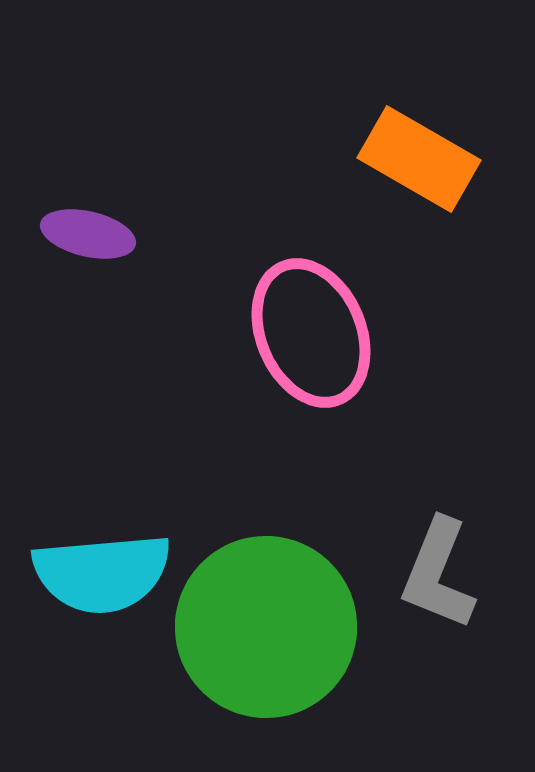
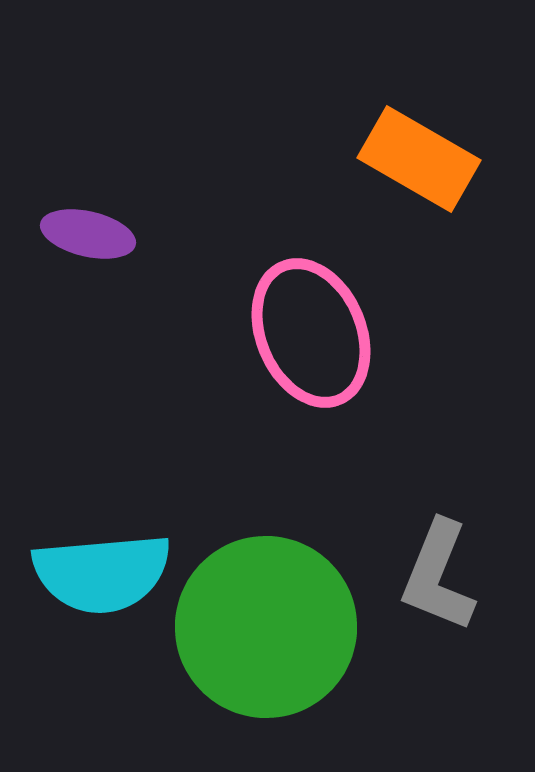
gray L-shape: moved 2 px down
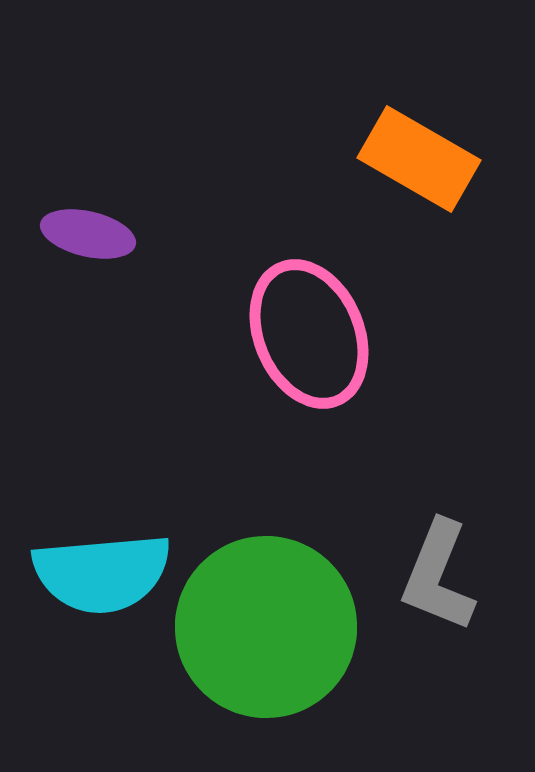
pink ellipse: moved 2 px left, 1 px down
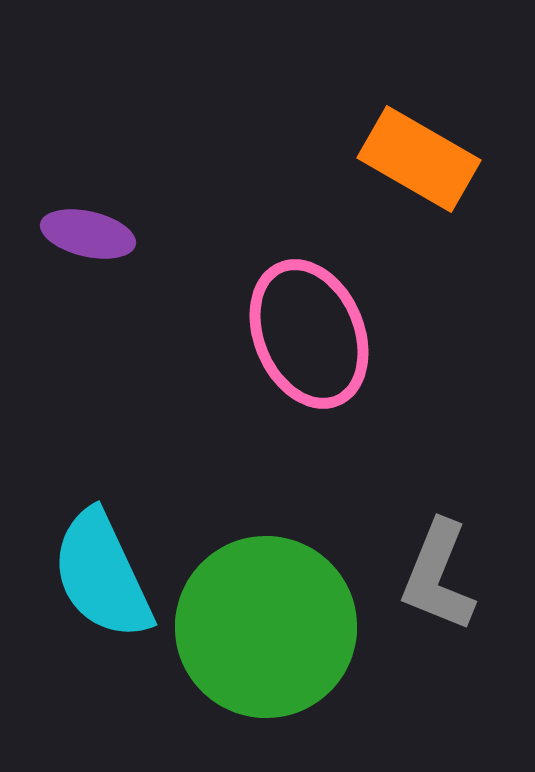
cyan semicircle: moved 2 px down; rotated 70 degrees clockwise
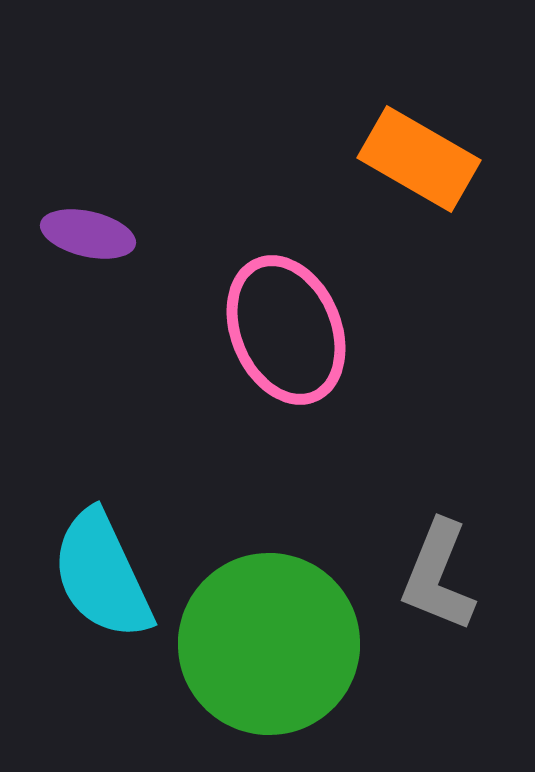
pink ellipse: moved 23 px left, 4 px up
green circle: moved 3 px right, 17 px down
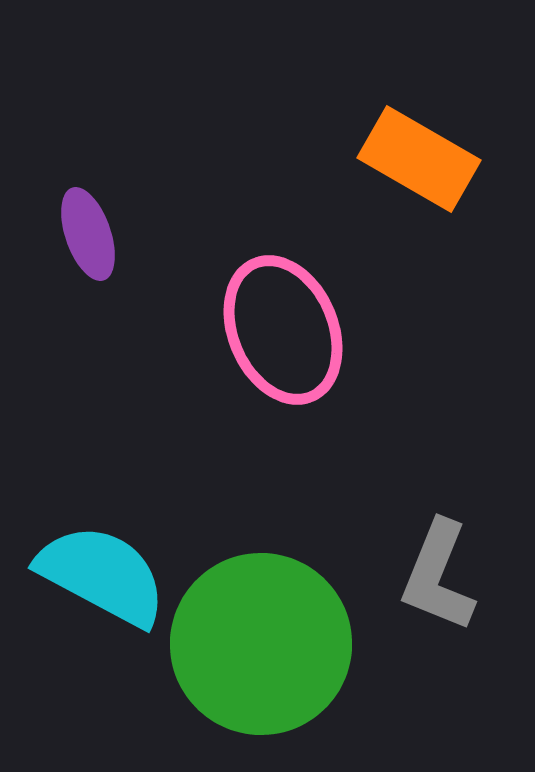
purple ellipse: rotated 58 degrees clockwise
pink ellipse: moved 3 px left
cyan semicircle: rotated 143 degrees clockwise
green circle: moved 8 px left
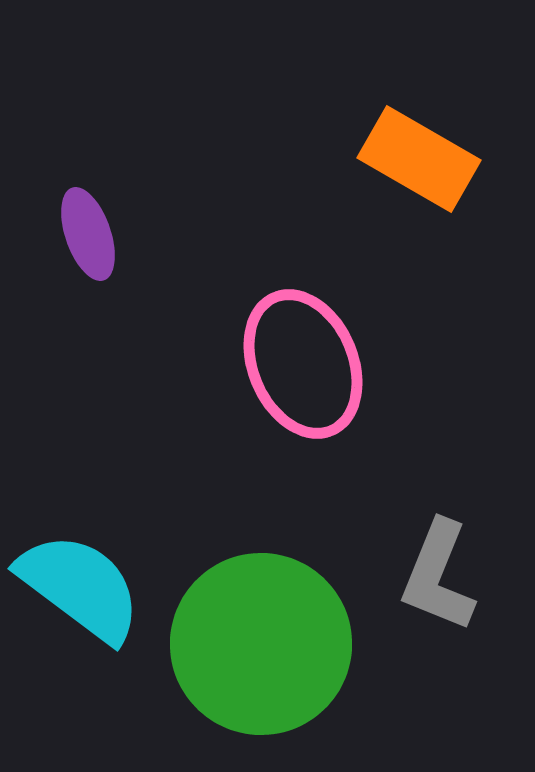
pink ellipse: moved 20 px right, 34 px down
cyan semicircle: moved 22 px left, 12 px down; rotated 9 degrees clockwise
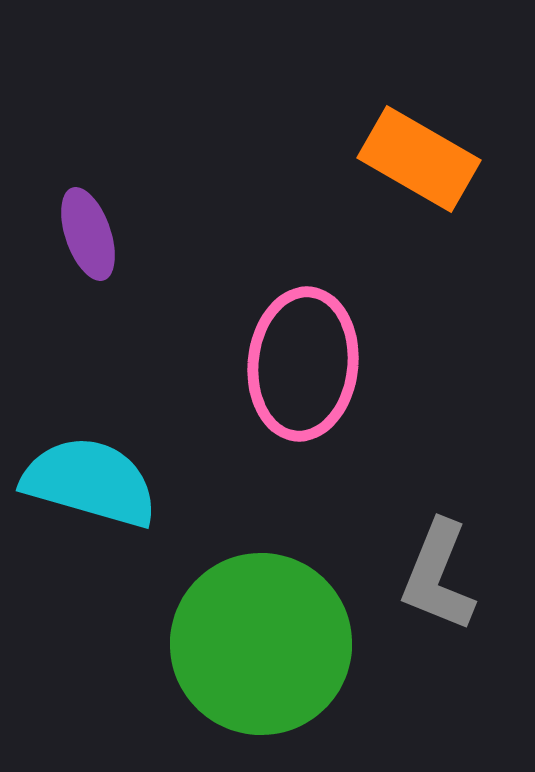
pink ellipse: rotated 29 degrees clockwise
cyan semicircle: moved 10 px right, 105 px up; rotated 21 degrees counterclockwise
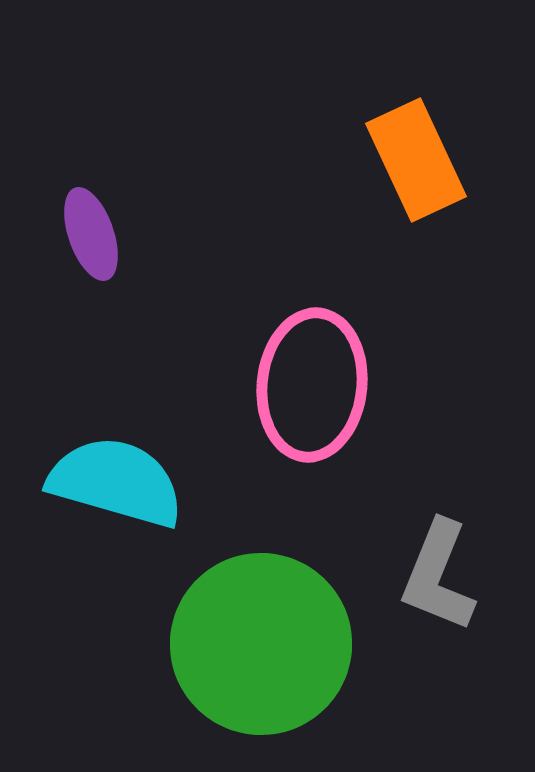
orange rectangle: moved 3 px left, 1 px down; rotated 35 degrees clockwise
purple ellipse: moved 3 px right
pink ellipse: moved 9 px right, 21 px down
cyan semicircle: moved 26 px right
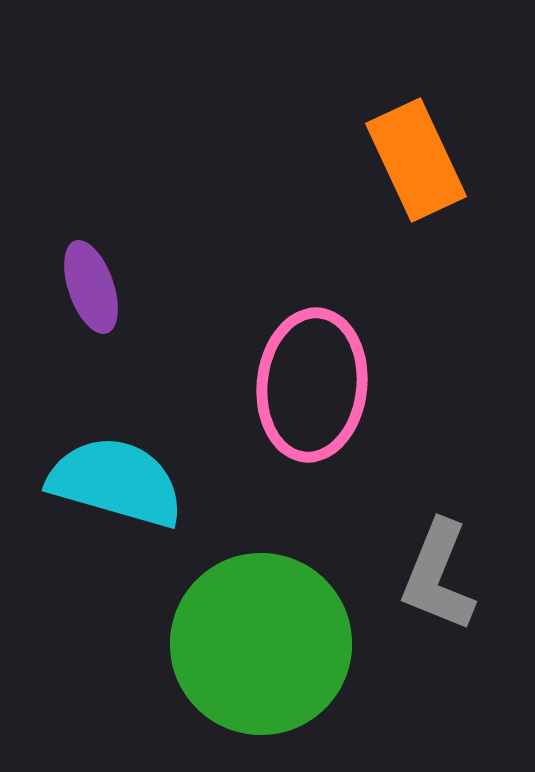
purple ellipse: moved 53 px down
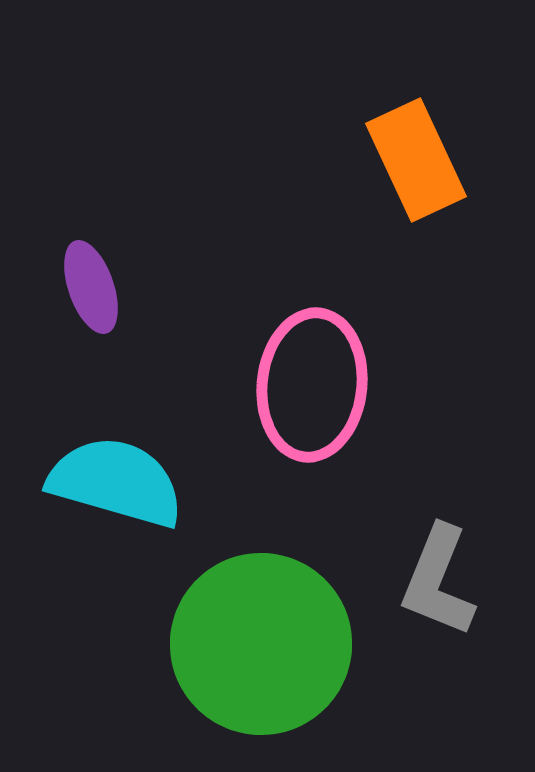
gray L-shape: moved 5 px down
